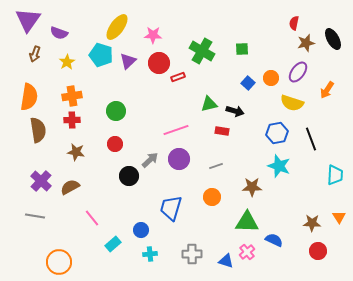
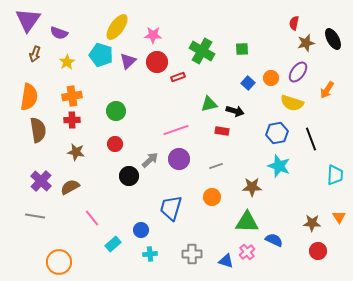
red circle at (159, 63): moved 2 px left, 1 px up
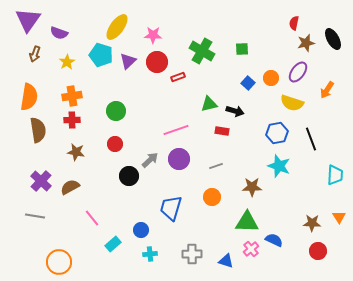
pink cross at (247, 252): moved 4 px right, 3 px up
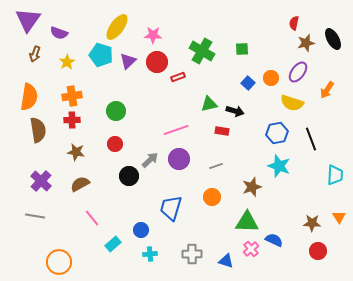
brown semicircle at (70, 187): moved 10 px right, 3 px up
brown star at (252, 187): rotated 18 degrees counterclockwise
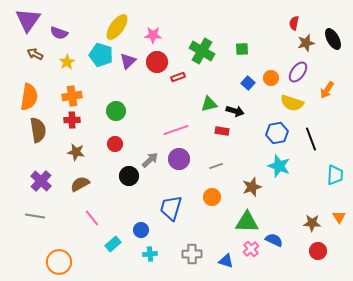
brown arrow at (35, 54): rotated 98 degrees clockwise
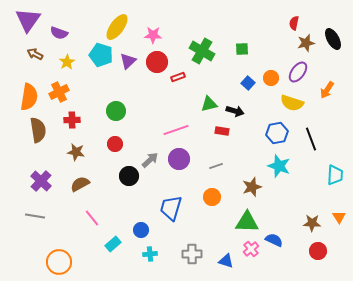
orange cross at (72, 96): moved 13 px left, 4 px up; rotated 18 degrees counterclockwise
